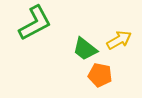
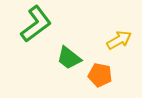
green L-shape: moved 1 px right, 1 px down; rotated 9 degrees counterclockwise
green trapezoid: moved 16 px left, 9 px down
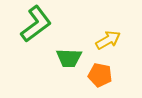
yellow arrow: moved 11 px left
green trapezoid: rotated 36 degrees counterclockwise
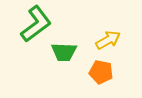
green trapezoid: moved 5 px left, 6 px up
orange pentagon: moved 1 px right, 3 px up
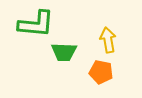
green L-shape: rotated 42 degrees clockwise
yellow arrow: rotated 70 degrees counterclockwise
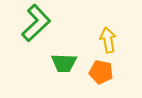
green L-shape: moved 1 px up; rotated 48 degrees counterclockwise
green trapezoid: moved 11 px down
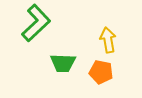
green trapezoid: moved 1 px left
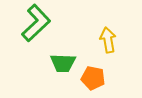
orange pentagon: moved 8 px left, 6 px down
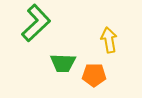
yellow arrow: moved 1 px right
orange pentagon: moved 1 px right, 3 px up; rotated 10 degrees counterclockwise
